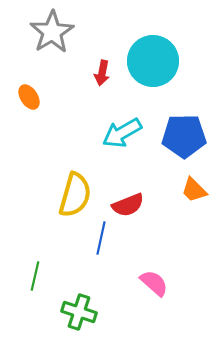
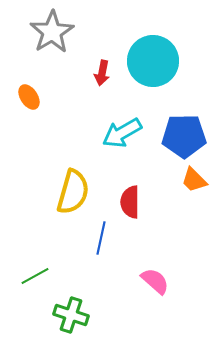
orange trapezoid: moved 10 px up
yellow semicircle: moved 2 px left, 3 px up
red semicircle: moved 2 px right, 3 px up; rotated 112 degrees clockwise
green line: rotated 48 degrees clockwise
pink semicircle: moved 1 px right, 2 px up
green cross: moved 8 px left, 3 px down
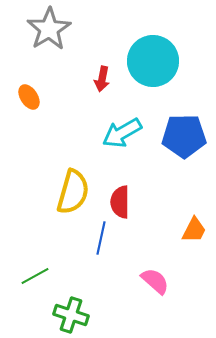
gray star: moved 3 px left, 3 px up
red arrow: moved 6 px down
orange trapezoid: moved 50 px down; rotated 108 degrees counterclockwise
red semicircle: moved 10 px left
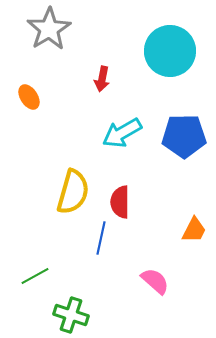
cyan circle: moved 17 px right, 10 px up
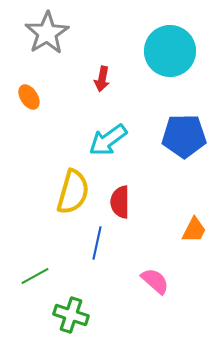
gray star: moved 2 px left, 4 px down
cyan arrow: moved 14 px left, 7 px down; rotated 6 degrees counterclockwise
blue line: moved 4 px left, 5 px down
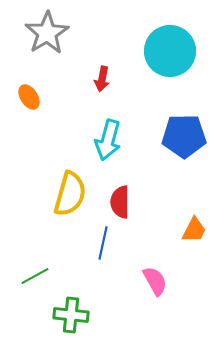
cyan arrow: rotated 39 degrees counterclockwise
yellow semicircle: moved 3 px left, 2 px down
blue line: moved 6 px right
pink semicircle: rotated 20 degrees clockwise
green cross: rotated 12 degrees counterclockwise
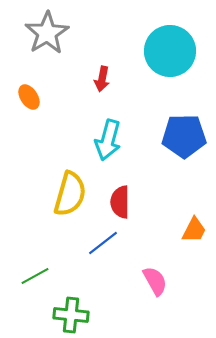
blue line: rotated 40 degrees clockwise
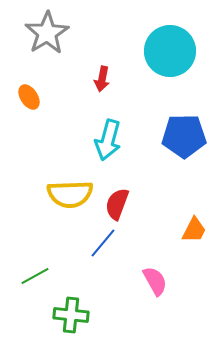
yellow semicircle: rotated 72 degrees clockwise
red semicircle: moved 3 px left, 2 px down; rotated 20 degrees clockwise
blue line: rotated 12 degrees counterclockwise
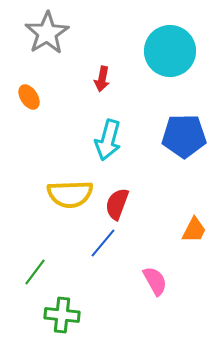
green line: moved 4 px up; rotated 24 degrees counterclockwise
green cross: moved 9 px left
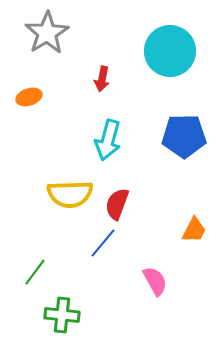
orange ellipse: rotated 75 degrees counterclockwise
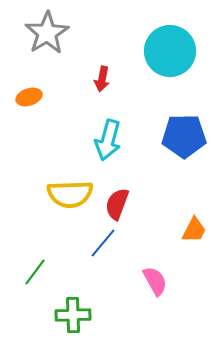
green cross: moved 11 px right; rotated 8 degrees counterclockwise
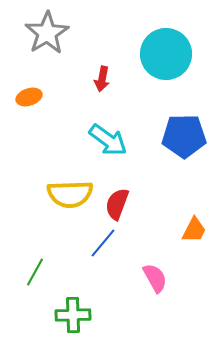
cyan circle: moved 4 px left, 3 px down
cyan arrow: rotated 69 degrees counterclockwise
green line: rotated 8 degrees counterclockwise
pink semicircle: moved 3 px up
